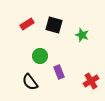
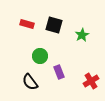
red rectangle: rotated 48 degrees clockwise
green star: rotated 24 degrees clockwise
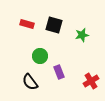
green star: rotated 16 degrees clockwise
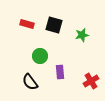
purple rectangle: moved 1 px right; rotated 16 degrees clockwise
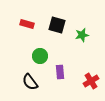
black square: moved 3 px right
